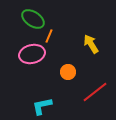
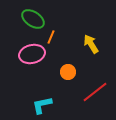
orange line: moved 2 px right, 1 px down
cyan L-shape: moved 1 px up
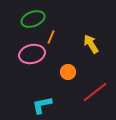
green ellipse: rotated 55 degrees counterclockwise
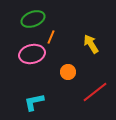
cyan L-shape: moved 8 px left, 3 px up
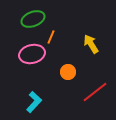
cyan L-shape: rotated 145 degrees clockwise
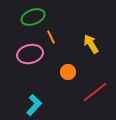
green ellipse: moved 2 px up
orange line: rotated 48 degrees counterclockwise
pink ellipse: moved 2 px left
cyan L-shape: moved 3 px down
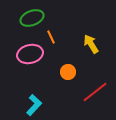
green ellipse: moved 1 px left, 1 px down
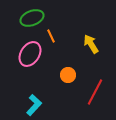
orange line: moved 1 px up
pink ellipse: rotated 45 degrees counterclockwise
orange circle: moved 3 px down
red line: rotated 24 degrees counterclockwise
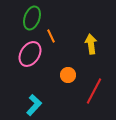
green ellipse: rotated 50 degrees counterclockwise
yellow arrow: rotated 24 degrees clockwise
red line: moved 1 px left, 1 px up
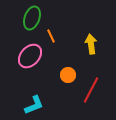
pink ellipse: moved 2 px down; rotated 10 degrees clockwise
red line: moved 3 px left, 1 px up
cyan L-shape: rotated 25 degrees clockwise
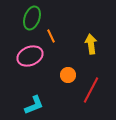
pink ellipse: rotated 25 degrees clockwise
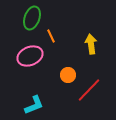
red line: moved 2 px left; rotated 16 degrees clockwise
